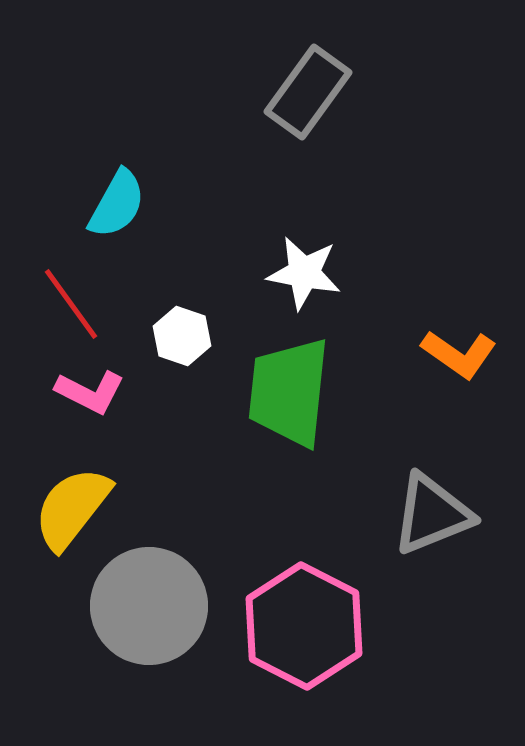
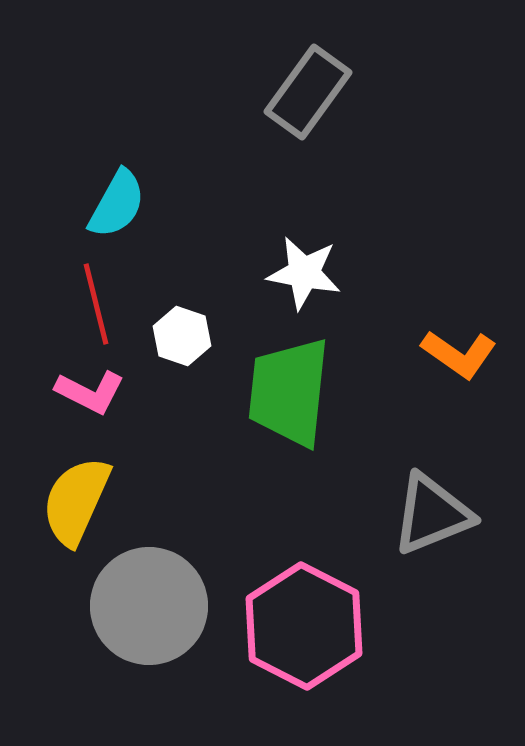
red line: moved 25 px right; rotated 22 degrees clockwise
yellow semicircle: moved 4 px right, 7 px up; rotated 14 degrees counterclockwise
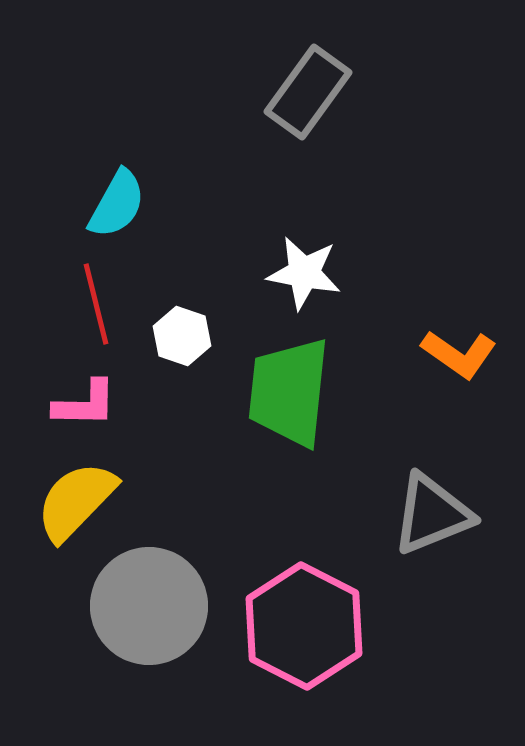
pink L-shape: moved 5 px left, 12 px down; rotated 26 degrees counterclockwise
yellow semicircle: rotated 20 degrees clockwise
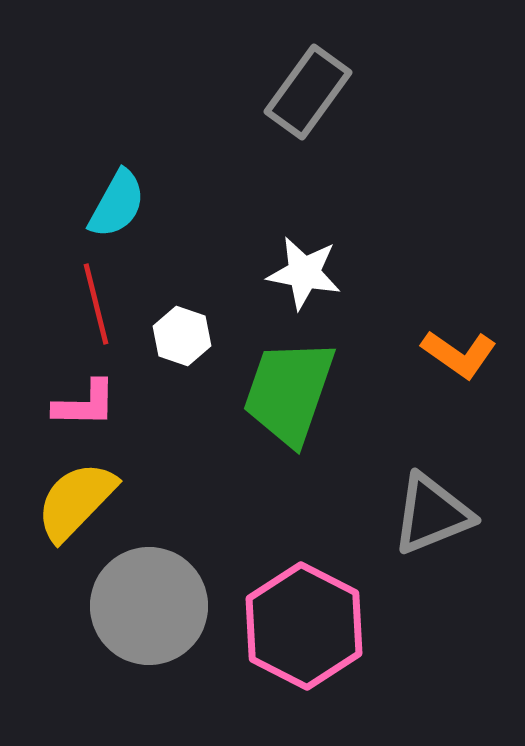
green trapezoid: rotated 13 degrees clockwise
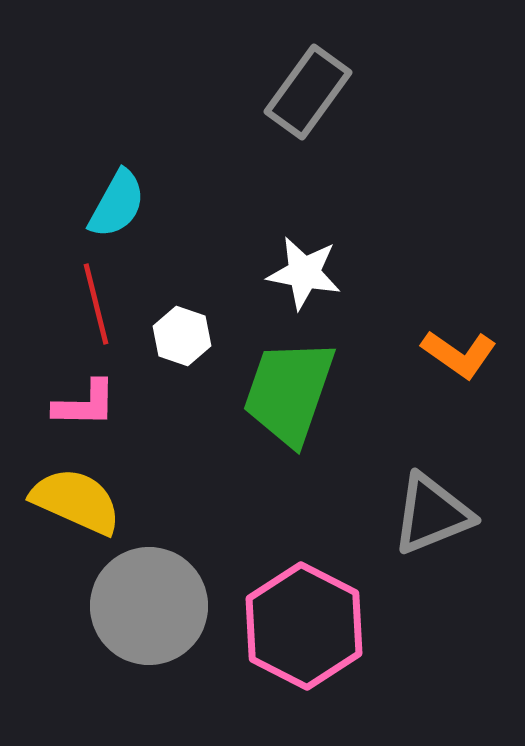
yellow semicircle: rotated 70 degrees clockwise
